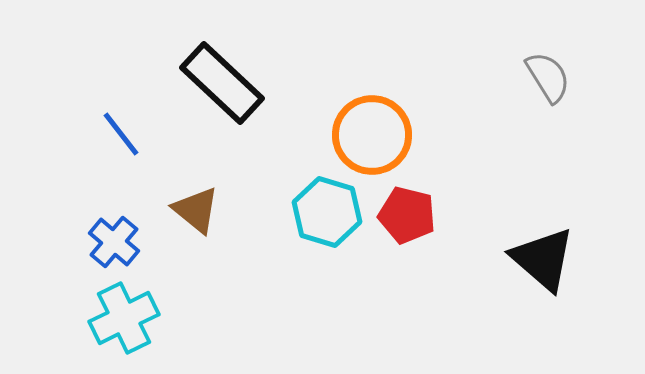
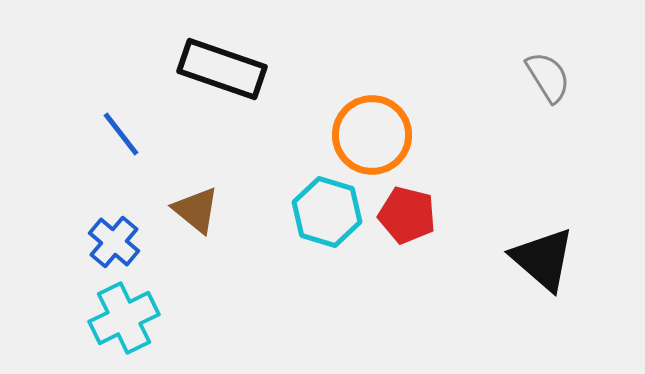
black rectangle: moved 14 px up; rotated 24 degrees counterclockwise
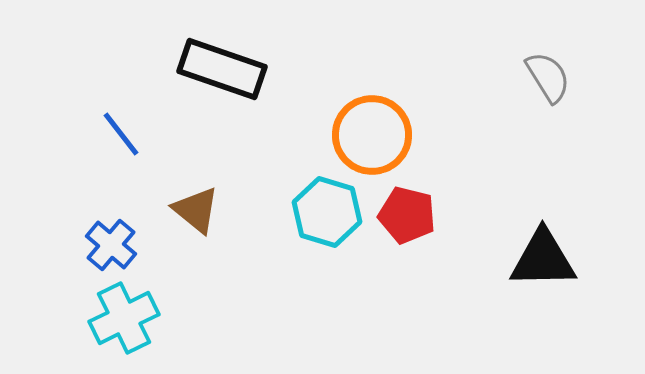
blue cross: moved 3 px left, 3 px down
black triangle: rotated 42 degrees counterclockwise
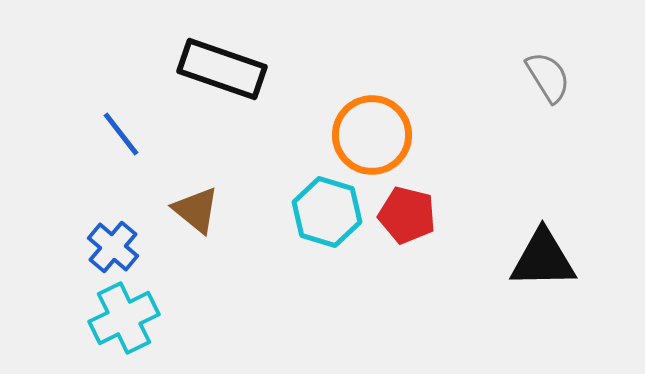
blue cross: moved 2 px right, 2 px down
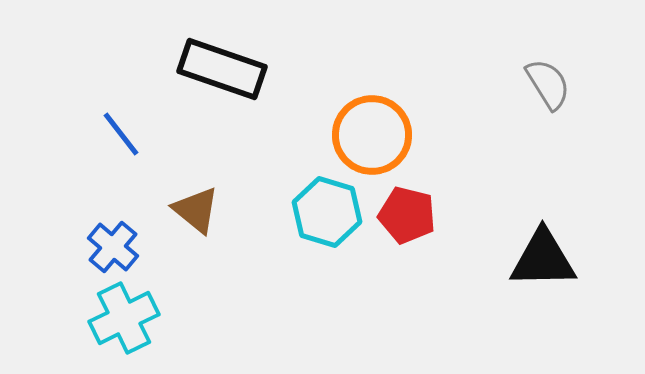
gray semicircle: moved 7 px down
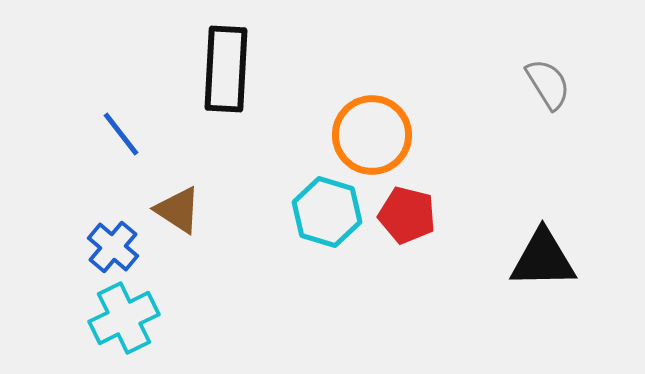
black rectangle: moved 4 px right; rotated 74 degrees clockwise
brown triangle: moved 18 px left; rotated 6 degrees counterclockwise
